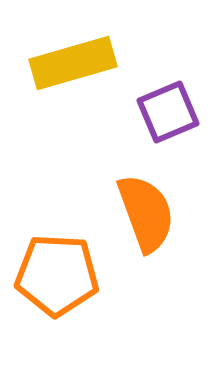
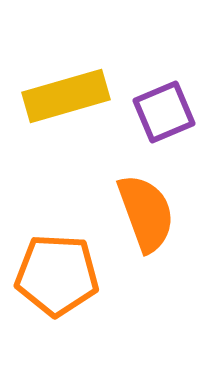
yellow rectangle: moved 7 px left, 33 px down
purple square: moved 4 px left
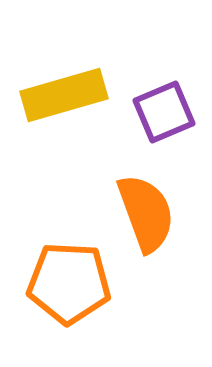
yellow rectangle: moved 2 px left, 1 px up
orange pentagon: moved 12 px right, 8 px down
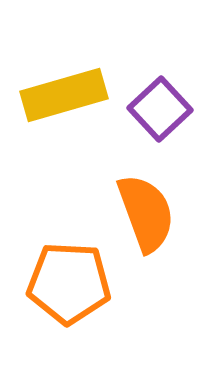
purple square: moved 4 px left, 3 px up; rotated 20 degrees counterclockwise
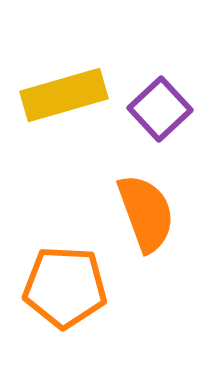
orange pentagon: moved 4 px left, 4 px down
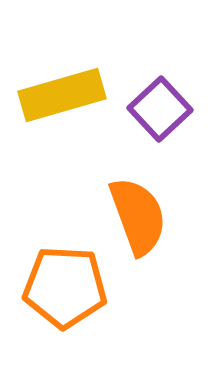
yellow rectangle: moved 2 px left
orange semicircle: moved 8 px left, 3 px down
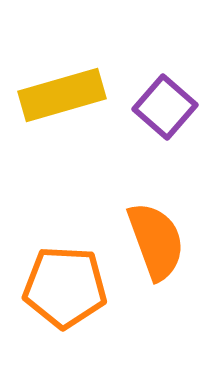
purple square: moved 5 px right, 2 px up; rotated 6 degrees counterclockwise
orange semicircle: moved 18 px right, 25 px down
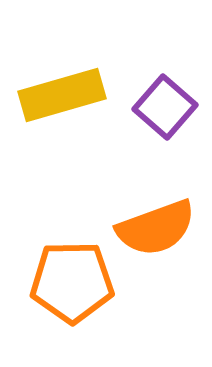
orange semicircle: moved 13 px up; rotated 90 degrees clockwise
orange pentagon: moved 7 px right, 5 px up; rotated 4 degrees counterclockwise
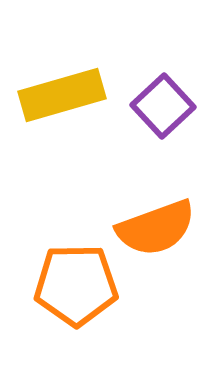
purple square: moved 2 px left, 1 px up; rotated 6 degrees clockwise
orange pentagon: moved 4 px right, 3 px down
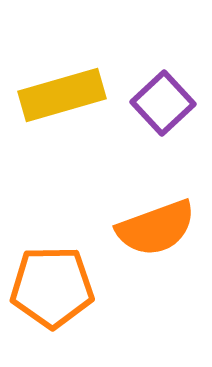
purple square: moved 3 px up
orange pentagon: moved 24 px left, 2 px down
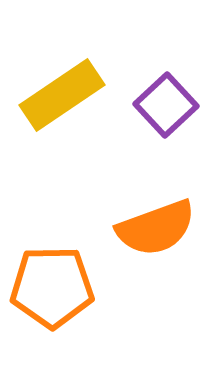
yellow rectangle: rotated 18 degrees counterclockwise
purple square: moved 3 px right, 2 px down
